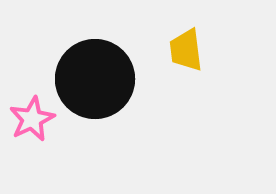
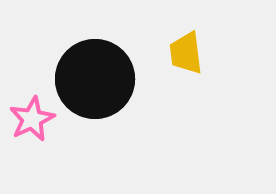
yellow trapezoid: moved 3 px down
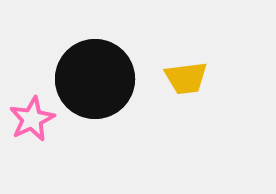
yellow trapezoid: moved 25 px down; rotated 90 degrees counterclockwise
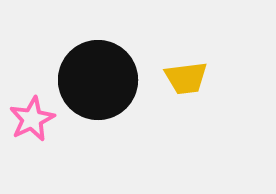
black circle: moved 3 px right, 1 px down
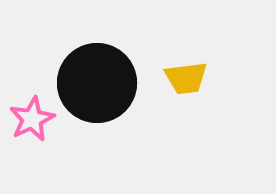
black circle: moved 1 px left, 3 px down
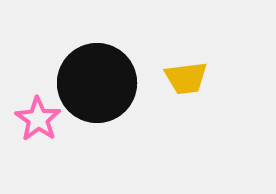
pink star: moved 6 px right; rotated 12 degrees counterclockwise
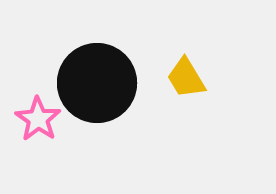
yellow trapezoid: rotated 66 degrees clockwise
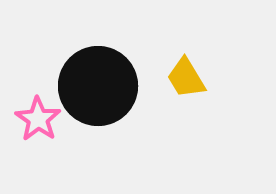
black circle: moved 1 px right, 3 px down
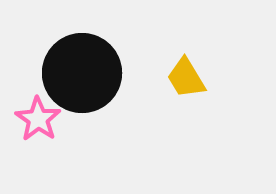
black circle: moved 16 px left, 13 px up
